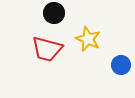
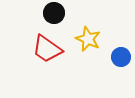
red trapezoid: rotated 20 degrees clockwise
blue circle: moved 8 px up
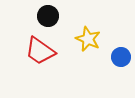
black circle: moved 6 px left, 3 px down
red trapezoid: moved 7 px left, 2 px down
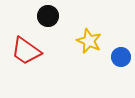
yellow star: moved 1 px right, 2 px down
red trapezoid: moved 14 px left
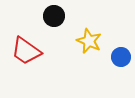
black circle: moved 6 px right
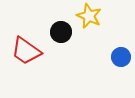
black circle: moved 7 px right, 16 px down
yellow star: moved 25 px up
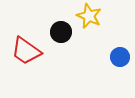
blue circle: moved 1 px left
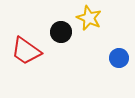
yellow star: moved 2 px down
blue circle: moved 1 px left, 1 px down
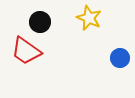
black circle: moved 21 px left, 10 px up
blue circle: moved 1 px right
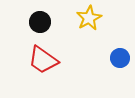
yellow star: rotated 20 degrees clockwise
red trapezoid: moved 17 px right, 9 px down
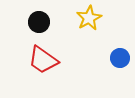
black circle: moved 1 px left
